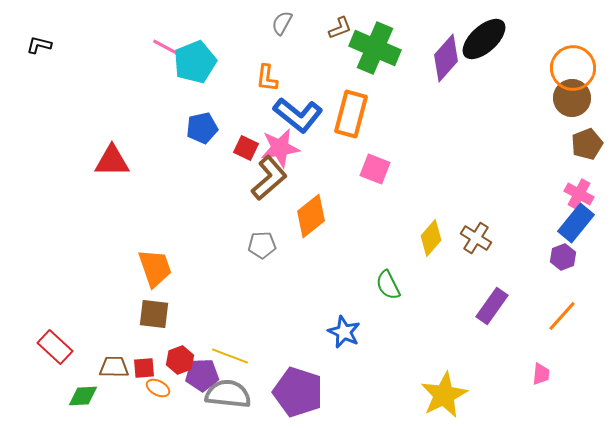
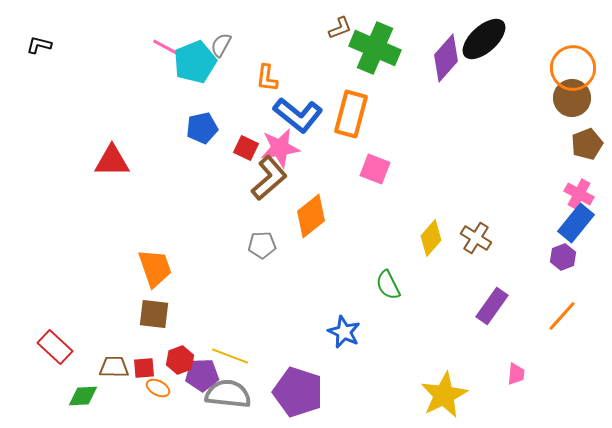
gray semicircle at (282, 23): moved 61 px left, 22 px down
pink trapezoid at (541, 374): moved 25 px left
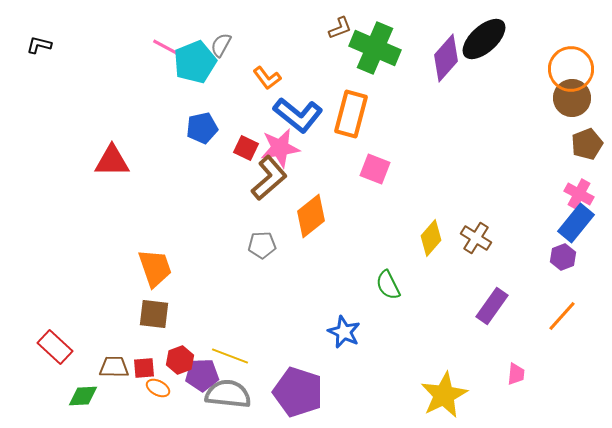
orange circle at (573, 68): moved 2 px left, 1 px down
orange L-shape at (267, 78): rotated 44 degrees counterclockwise
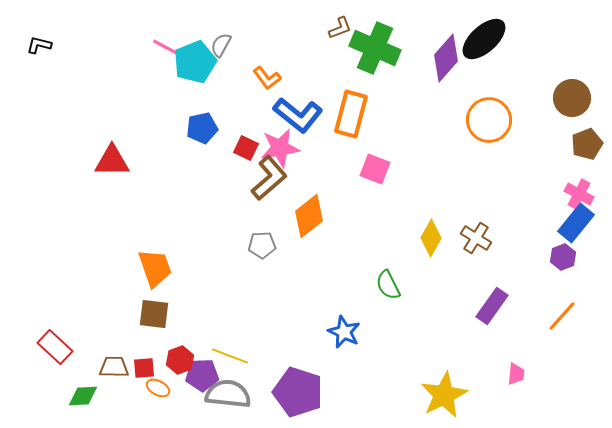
orange circle at (571, 69): moved 82 px left, 51 px down
orange diamond at (311, 216): moved 2 px left
yellow diamond at (431, 238): rotated 12 degrees counterclockwise
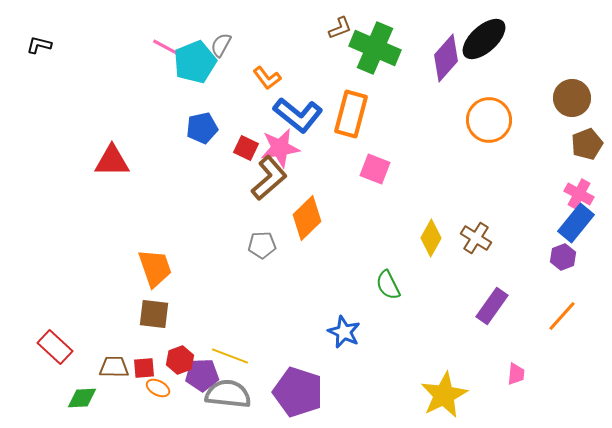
orange diamond at (309, 216): moved 2 px left, 2 px down; rotated 6 degrees counterclockwise
green diamond at (83, 396): moved 1 px left, 2 px down
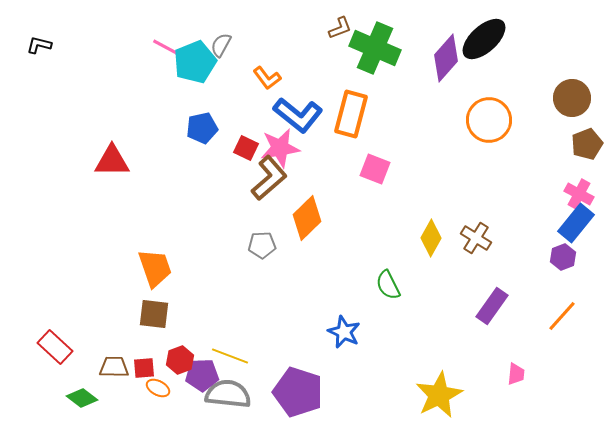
yellow star at (444, 395): moved 5 px left
green diamond at (82, 398): rotated 40 degrees clockwise
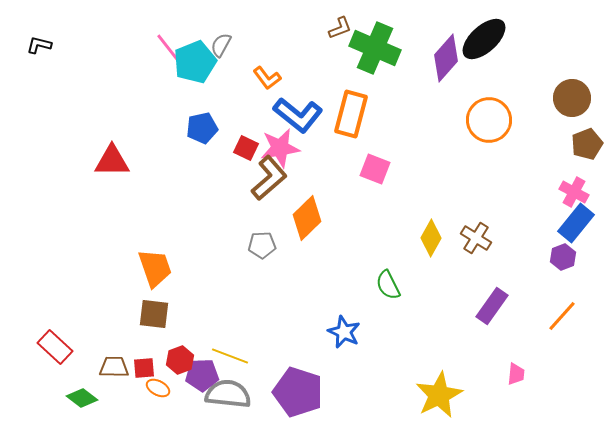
pink line at (169, 49): rotated 24 degrees clockwise
pink cross at (579, 194): moved 5 px left, 2 px up
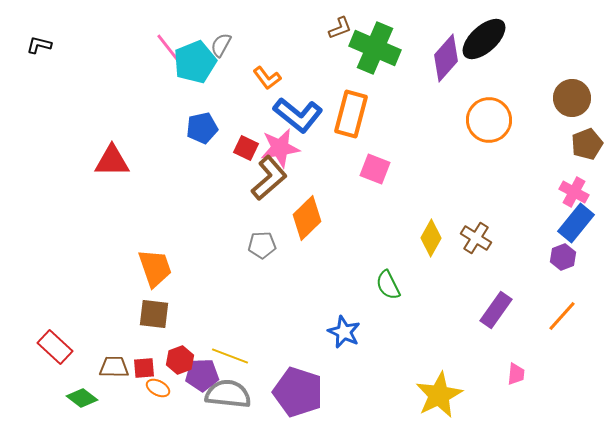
purple rectangle at (492, 306): moved 4 px right, 4 px down
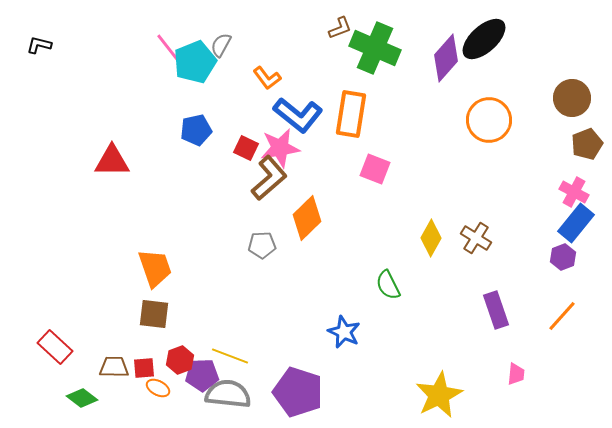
orange rectangle at (351, 114): rotated 6 degrees counterclockwise
blue pentagon at (202, 128): moved 6 px left, 2 px down
purple rectangle at (496, 310): rotated 54 degrees counterclockwise
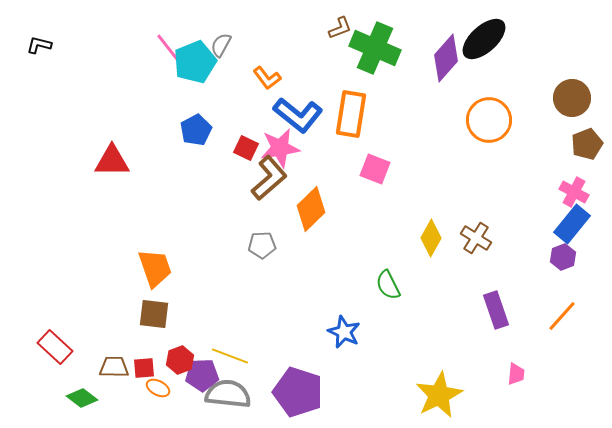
blue pentagon at (196, 130): rotated 16 degrees counterclockwise
orange diamond at (307, 218): moved 4 px right, 9 px up
blue rectangle at (576, 223): moved 4 px left, 1 px down
